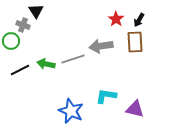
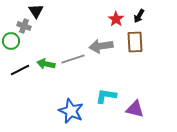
black arrow: moved 4 px up
gray cross: moved 1 px right, 1 px down
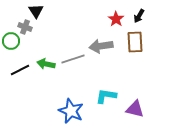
gray cross: moved 1 px right, 1 px down
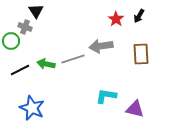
brown rectangle: moved 6 px right, 12 px down
blue star: moved 39 px left, 3 px up
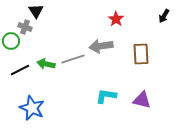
black arrow: moved 25 px right
purple triangle: moved 7 px right, 9 px up
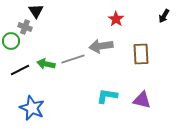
cyan L-shape: moved 1 px right
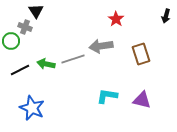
black arrow: moved 2 px right; rotated 16 degrees counterclockwise
brown rectangle: rotated 15 degrees counterclockwise
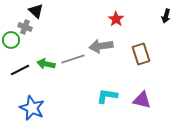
black triangle: rotated 14 degrees counterclockwise
green circle: moved 1 px up
